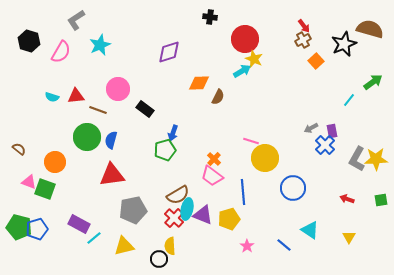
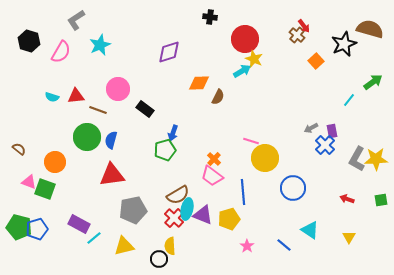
brown cross at (303, 40): moved 6 px left, 5 px up; rotated 21 degrees counterclockwise
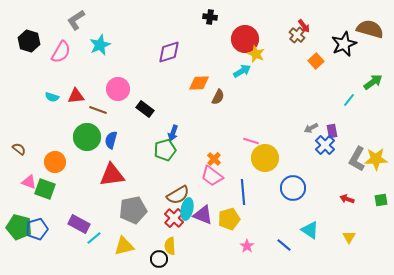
yellow star at (254, 59): moved 2 px right, 5 px up
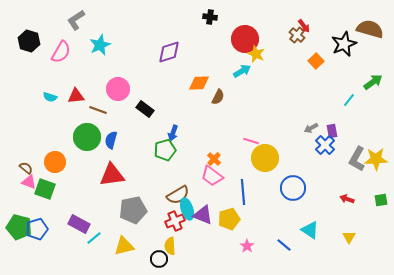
cyan semicircle at (52, 97): moved 2 px left
brown semicircle at (19, 149): moved 7 px right, 19 px down
cyan ellipse at (187, 209): rotated 30 degrees counterclockwise
red cross at (174, 218): moved 1 px right, 3 px down; rotated 24 degrees clockwise
